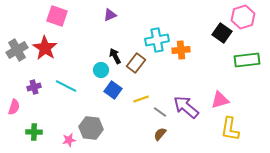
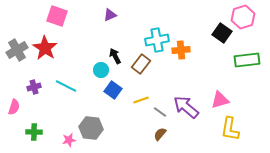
brown rectangle: moved 5 px right, 1 px down
yellow line: moved 1 px down
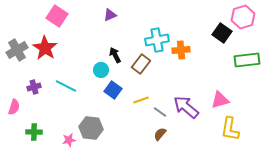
pink square: rotated 15 degrees clockwise
black arrow: moved 1 px up
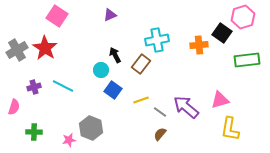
orange cross: moved 18 px right, 5 px up
cyan line: moved 3 px left
gray hexagon: rotated 15 degrees clockwise
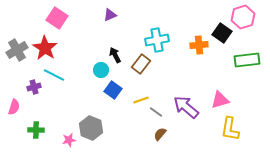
pink square: moved 2 px down
cyan line: moved 9 px left, 11 px up
gray line: moved 4 px left
green cross: moved 2 px right, 2 px up
